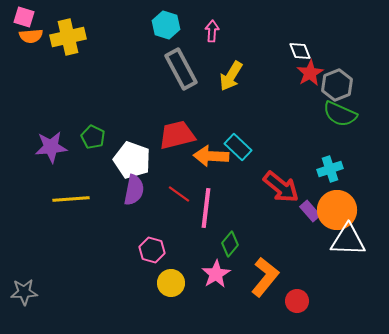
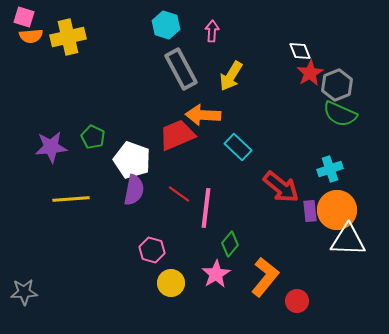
red trapezoid: rotated 9 degrees counterclockwise
orange arrow: moved 8 px left, 41 px up
purple rectangle: rotated 35 degrees clockwise
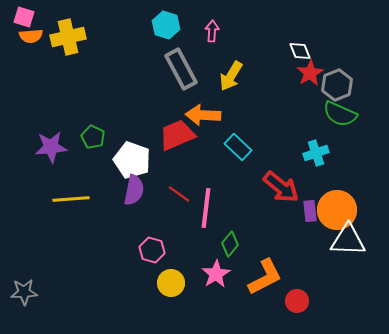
cyan cross: moved 14 px left, 16 px up
orange L-shape: rotated 24 degrees clockwise
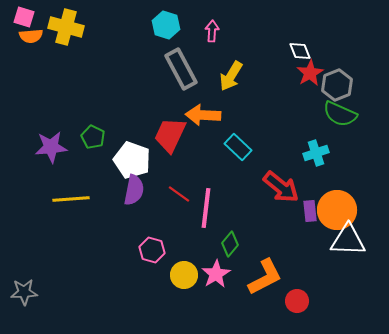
yellow cross: moved 2 px left, 10 px up; rotated 28 degrees clockwise
red trapezoid: moved 7 px left; rotated 42 degrees counterclockwise
yellow circle: moved 13 px right, 8 px up
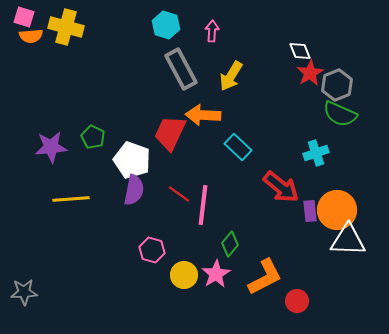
red trapezoid: moved 2 px up
pink line: moved 3 px left, 3 px up
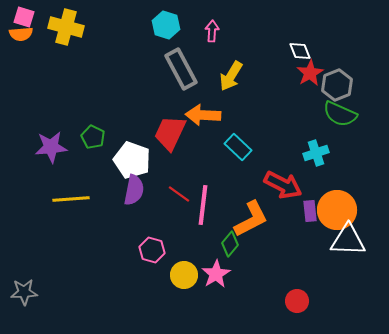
orange semicircle: moved 10 px left, 2 px up
red arrow: moved 2 px right, 2 px up; rotated 12 degrees counterclockwise
orange L-shape: moved 14 px left, 58 px up
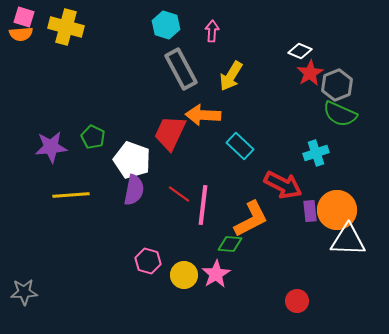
white diamond: rotated 45 degrees counterclockwise
cyan rectangle: moved 2 px right, 1 px up
yellow line: moved 4 px up
green diamond: rotated 55 degrees clockwise
pink hexagon: moved 4 px left, 11 px down
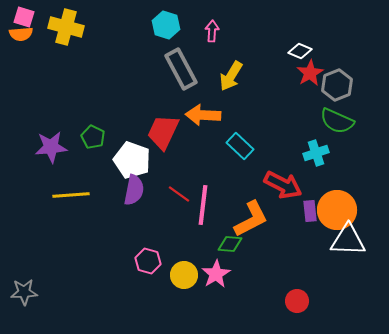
green semicircle: moved 3 px left, 7 px down
red trapezoid: moved 7 px left, 1 px up
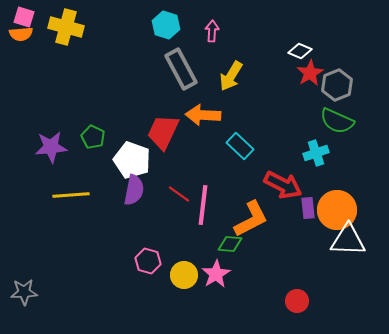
purple rectangle: moved 2 px left, 3 px up
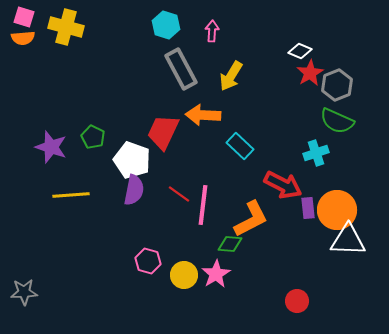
orange semicircle: moved 2 px right, 4 px down
purple star: rotated 24 degrees clockwise
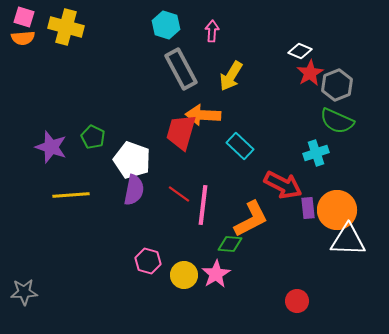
red trapezoid: moved 18 px right; rotated 9 degrees counterclockwise
